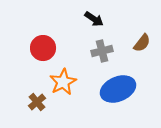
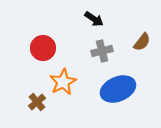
brown semicircle: moved 1 px up
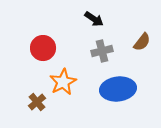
blue ellipse: rotated 16 degrees clockwise
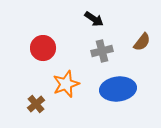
orange star: moved 3 px right, 2 px down; rotated 8 degrees clockwise
brown cross: moved 1 px left, 2 px down
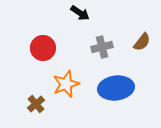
black arrow: moved 14 px left, 6 px up
gray cross: moved 4 px up
blue ellipse: moved 2 px left, 1 px up
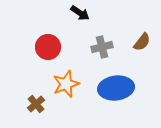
red circle: moved 5 px right, 1 px up
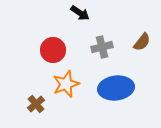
red circle: moved 5 px right, 3 px down
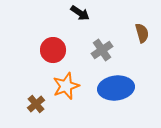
brown semicircle: moved 9 px up; rotated 54 degrees counterclockwise
gray cross: moved 3 px down; rotated 20 degrees counterclockwise
orange star: moved 2 px down
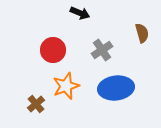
black arrow: rotated 12 degrees counterclockwise
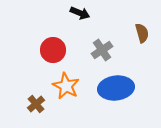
orange star: rotated 24 degrees counterclockwise
